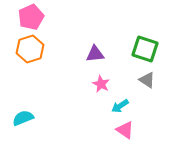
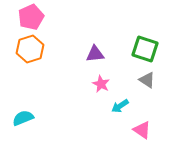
pink triangle: moved 17 px right
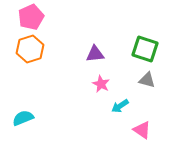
gray triangle: rotated 18 degrees counterclockwise
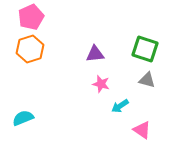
pink star: rotated 12 degrees counterclockwise
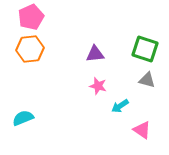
orange hexagon: rotated 12 degrees clockwise
pink star: moved 3 px left, 2 px down
